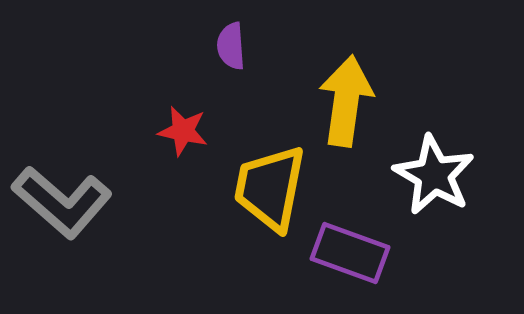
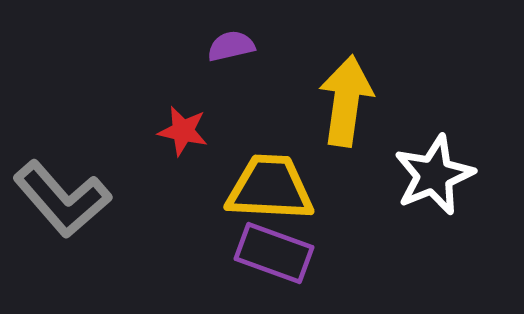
purple semicircle: rotated 81 degrees clockwise
white star: rotated 20 degrees clockwise
yellow trapezoid: rotated 82 degrees clockwise
gray L-shape: moved 3 px up; rotated 8 degrees clockwise
purple rectangle: moved 76 px left
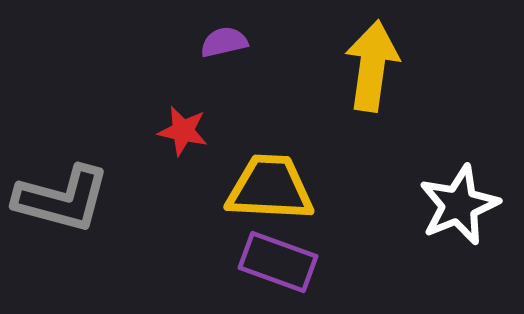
purple semicircle: moved 7 px left, 4 px up
yellow arrow: moved 26 px right, 35 px up
white star: moved 25 px right, 30 px down
gray L-shape: rotated 34 degrees counterclockwise
purple rectangle: moved 4 px right, 9 px down
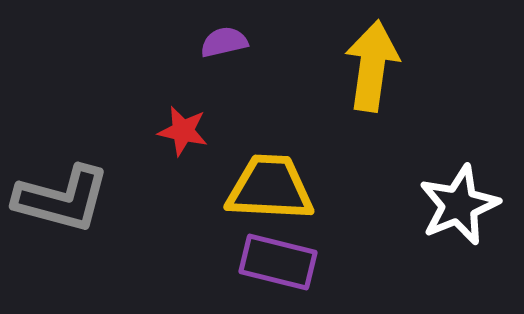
purple rectangle: rotated 6 degrees counterclockwise
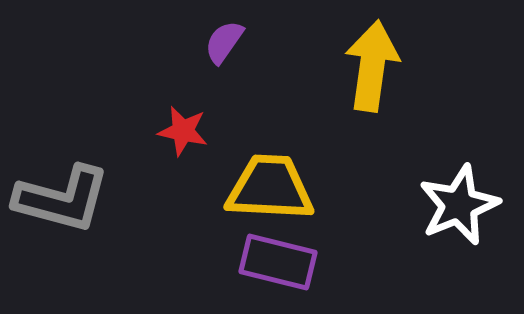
purple semicircle: rotated 42 degrees counterclockwise
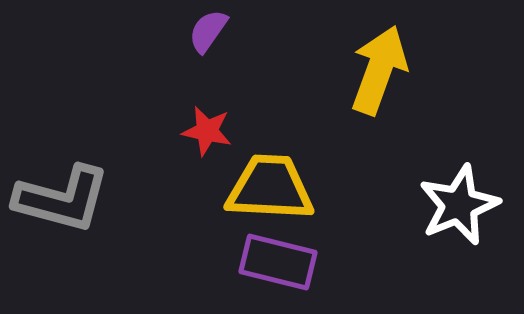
purple semicircle: moved 16 px left, 11 px up
yellow arrow: moved 7 px right, 4 px down; rotated 12 degrees clockwise
red star: moved 24 px right
